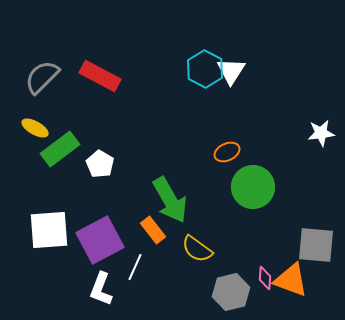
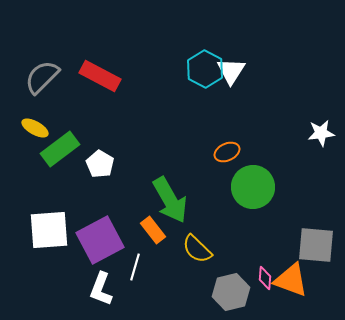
yellow semicircle: rotated 8 degrees clockwise
white line: rotated 8 degrees counterclockwise
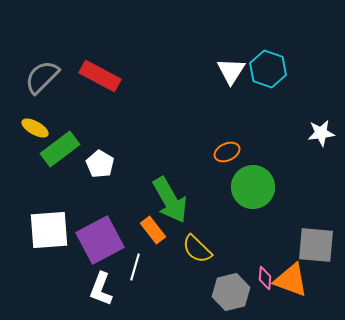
cyan hexagon: moved 63 px right; rotated 9 degrees counterclockwise
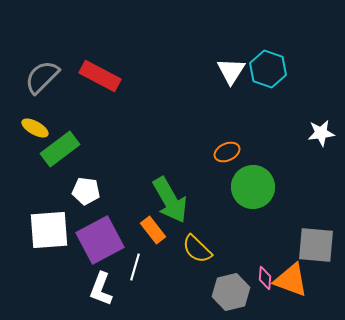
white pentagon: moved 14 px left, 27 px down; rotated 24 degrees counterclockwise
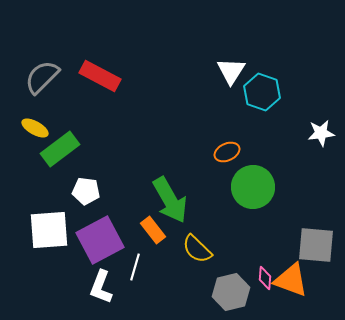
cyan hexagon: moved 6 px left, 23 px down
white L-shape: moved 2 px up
